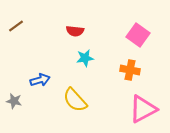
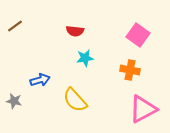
brown line: moved 1 px left
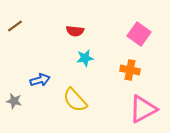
pink square: moved 1 px right, 1 px up
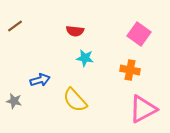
cyan star: rotated 18 degrees clockwise
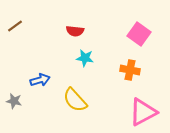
pink triangle: moved 3 px down
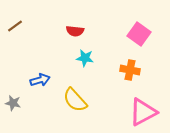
gray star: moved 1 px left, 2 px down
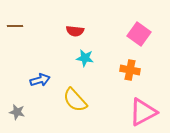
brown line: rotated 35 degrees clockwise
gray star: moved 4 px right, 9 px down
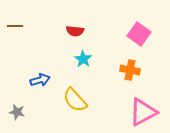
cyan star: moved 2 px left, 1 px down; rotated 24 degrees clockwise
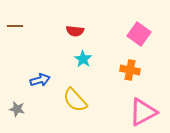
gray star: moved 3 px up
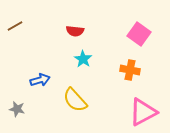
brown line: rotated 28 degrees counterclockwise
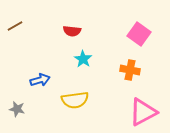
red semicircle: moved 3 px left
yellow semicircle: rotated 56 degrees counterclockwise
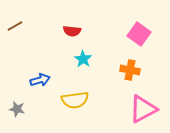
pink triangle: moved 3 px up
